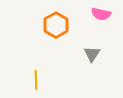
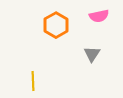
pink semicircle: moved 2 px left, 2 px down; rotated 24 degrees counterclockwise
yellow line: moved 3 px left, 1 px down
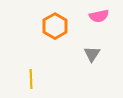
orange hexagon: moved 1 px left, 1 px down
yellow line: moved 2 px left, 2 px up
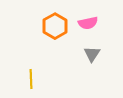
pink semicircle: moved 11 px left, 7 px down
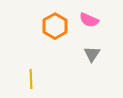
pink semicircle: moved 1 px right, 3 px up; rotated 36 degrees clockwise
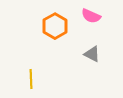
pink semicircle: moved 2 px right, 4 px up
gray triangle: rotated 36 degrees counterclockwise
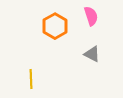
pink semicircle: rotated 132 degrees counterclockwise
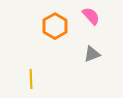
pink semicircle: rotated 24 degrees counterclockwise
gray triangle: rotated 48 degrees counterclockwise
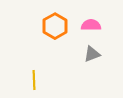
pink semicircle: moved 9 px down; rotated 48 degrees counterclockwise
yellow line: moved 3 px right, 1 px down
